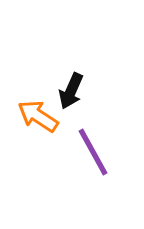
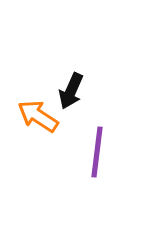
purple line: moved 4 px right; rotated 36 degrees clockwise
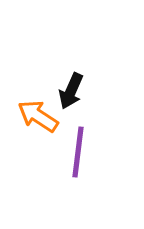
purple line: moved 19 px left
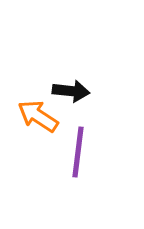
black arrow: rotated 108 degrees counterclockwise
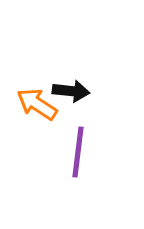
orange arrow: moved 1 px left, 12 px up
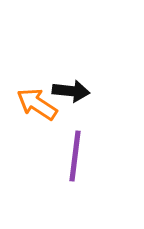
purple line: moved 3 px left, 4 px down
